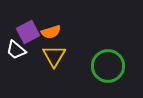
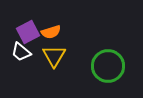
white trapezoid: moved 5 px right, 2 px down
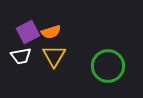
white trapezoid: moved 4 px down; rotated 50 degrees counterclockwise
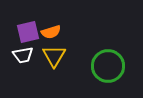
purple square: rotated 15 degrees clockwise
white trapezoid: moved 2 px right, 1 px up
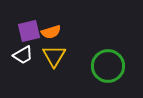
purple square: moved 1 px right, 1 px up
white trapezoid: rotated 20 degrees counterclockwise
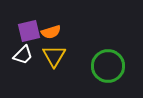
white trapezoid: rotated 15 degrees counterclockwise
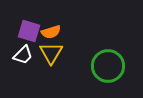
purple square: rotated 30 degrees clockwise
yellow triangle: moved 3 px left, 3 px up
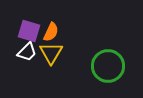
orange semicircle: rotated 48 degrees counterclockwise
white trapezoid: moved 4 px right, 3 px up
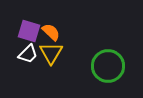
orange semicircle: rotated 72 degrees counterclockwise
white trapezoid: moved 1 px right, 2 px down
